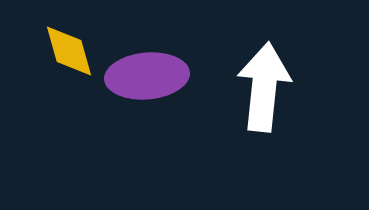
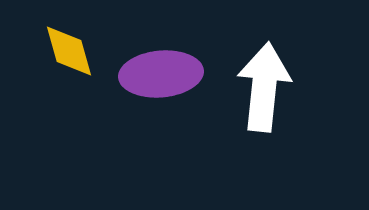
purple ellipse: moved 14 px right, 2 px up
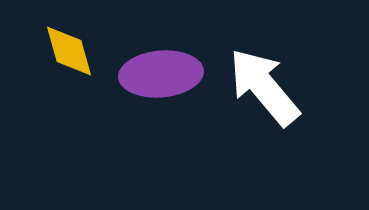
white arrow: rotated 46 degrees counterclockwise
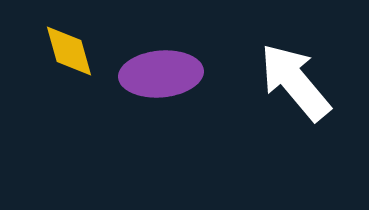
white arrow: moved 31 px right, 5 px up
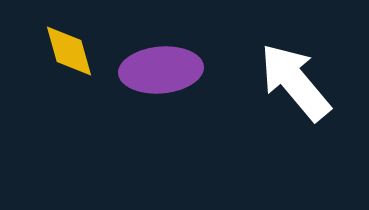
purple ellipse: moved 4 px up
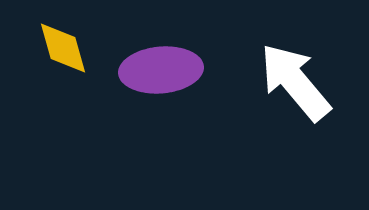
yellow diamond: moved 6 px left, 3 px up
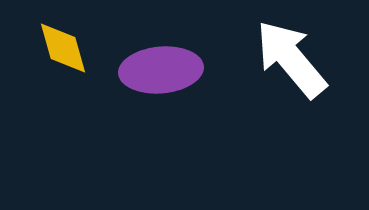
white arrow: moved 4 px left, 23 px up
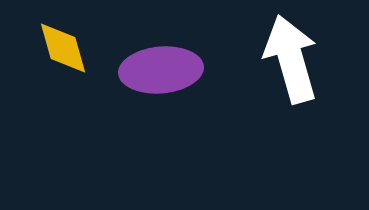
white arrow: rotated 24 degrees clockwise
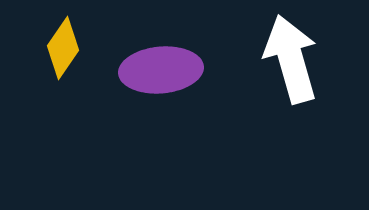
yellow diamond: rotated 50 degrees clockwise
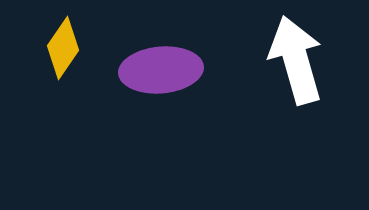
white arrow: moved 5 px right, 1 px down
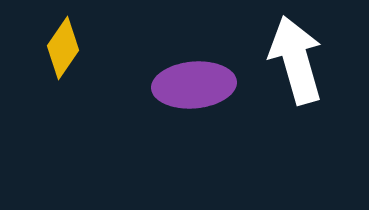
purple ellipse: moved 33 px right, 15 px down
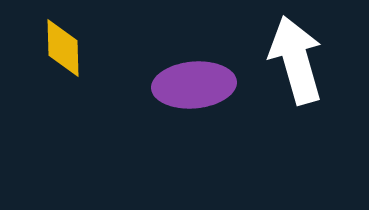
yellow diamond: rotated 36 degrees counterclockwise
